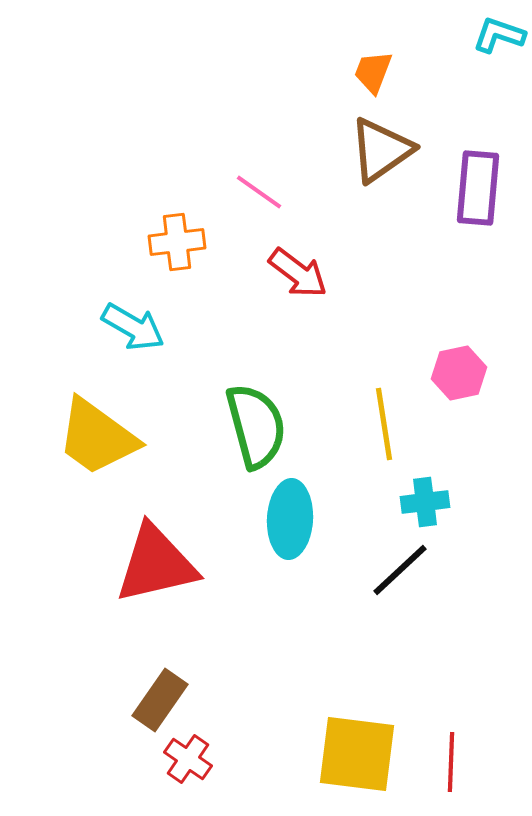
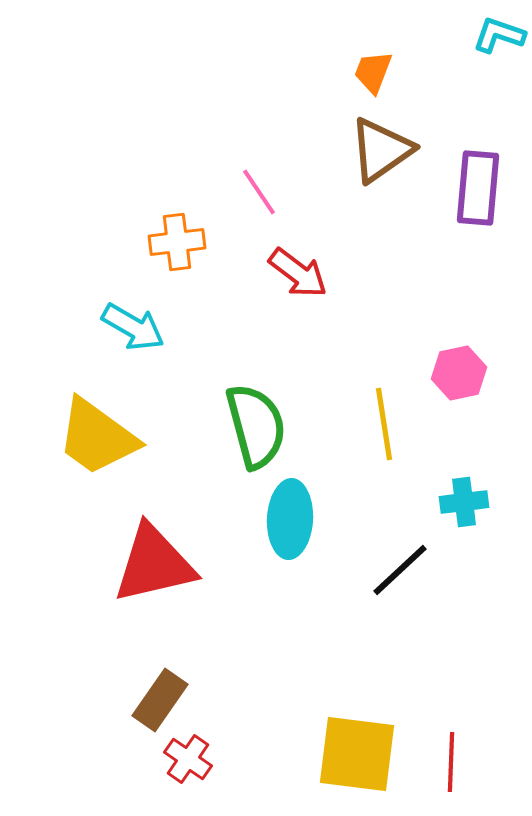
pink line: rotated 21 degrees clockwise
cyan cross: moved 39 px right
red triangle: moved 2 px left
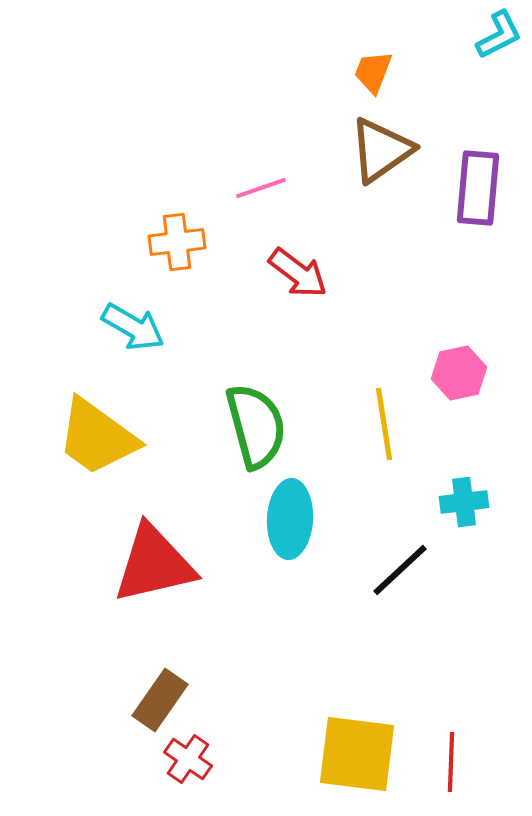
cyan L-shape: rotated 134 degrees clockwise
pink line: moved 2 px right, 4 px up; rotated 75 degrees counterclockwise
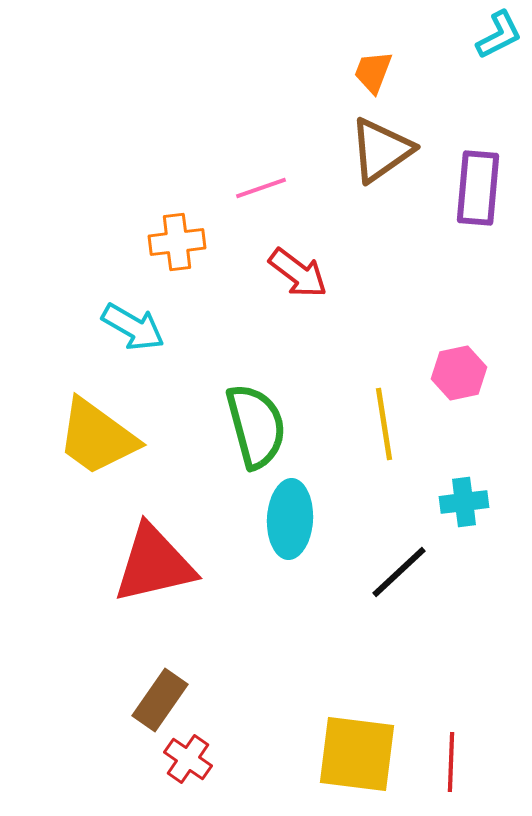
black line: moved 1 px left, 2 px down
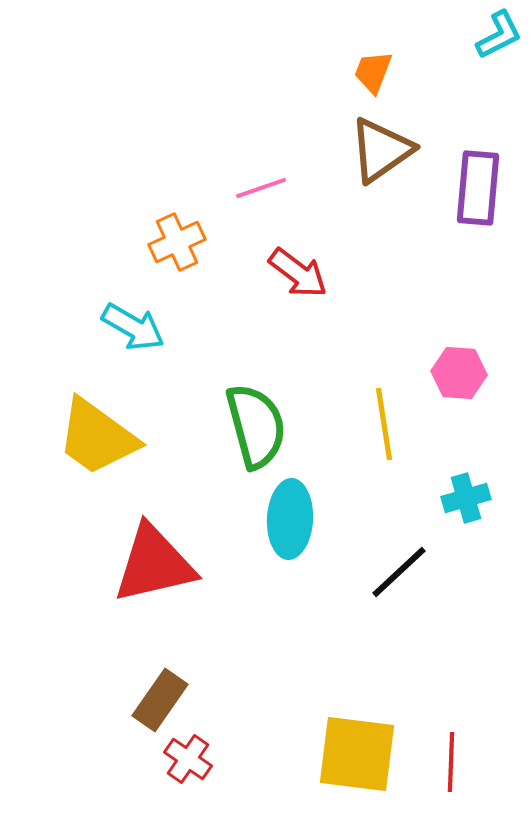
orange cross: rotated 18 degrees counterclockwise
pink hexagon: rotated 16 degrees clockwise
cyan cross: moved 2 px right, 4 px up; rotated 9 degrees counterclockwise
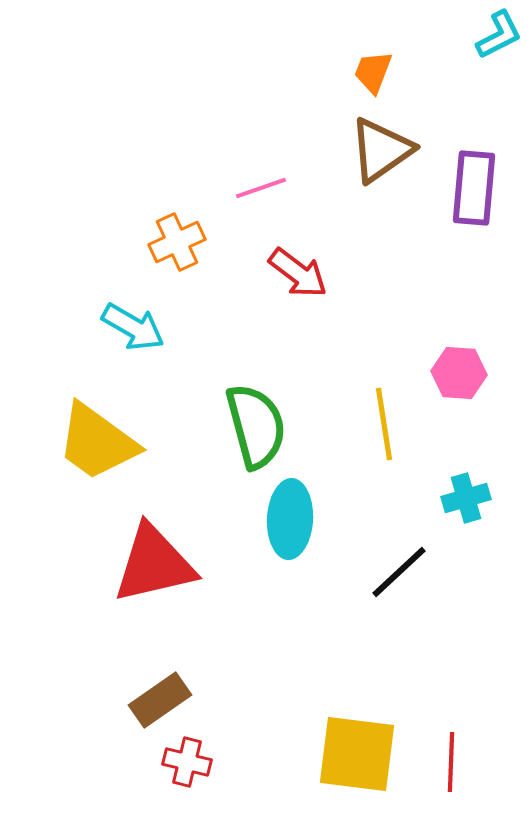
purple rectangle: moved 4 px left
yellow trapezoid: moved 5 px down
brown rectangle: rotated 20 degrees clockwise
red cross: moved 1 px left, 3 px down; rotated 21 degrees counterclockwise
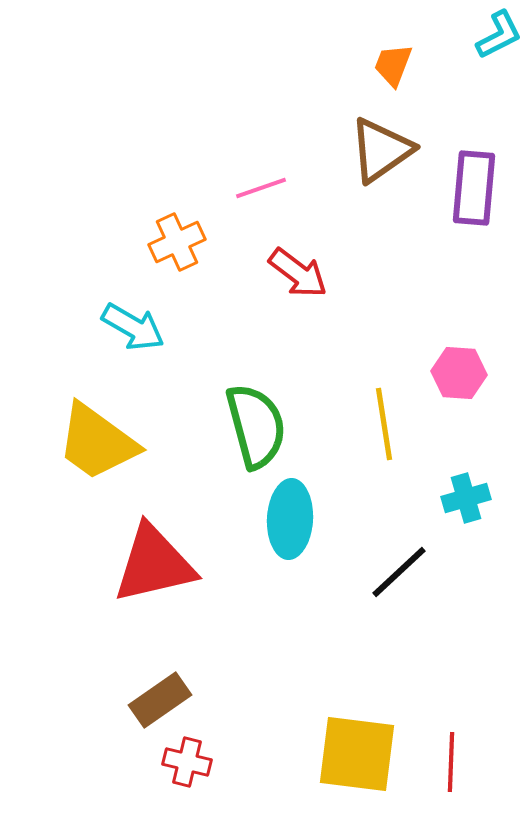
orange trapezoid: moved 20 px right, 7 px up
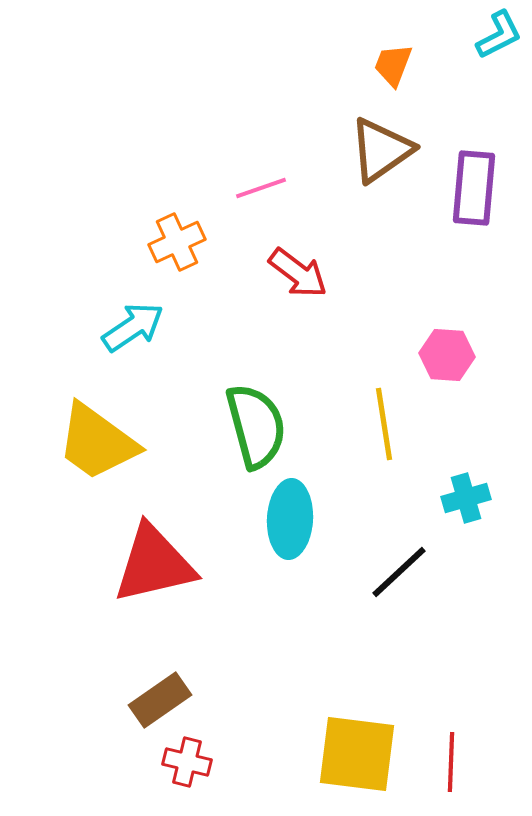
cyan arrow: rotated 64 degrees counterclockwise
pink hexagon: moved 12 px left, 18 px up
